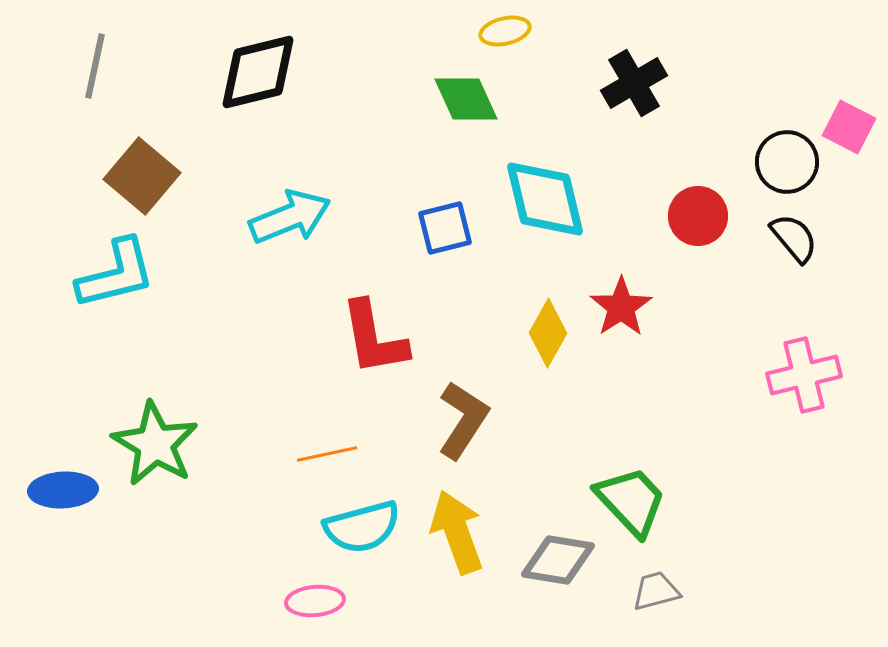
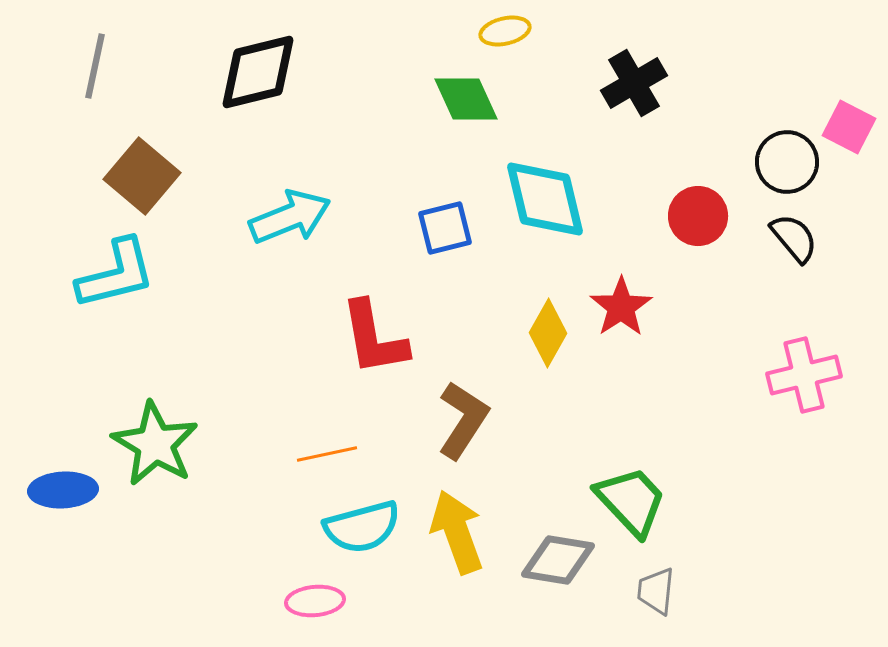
gray trapezoid: rotated 69 degrees counterclockwise
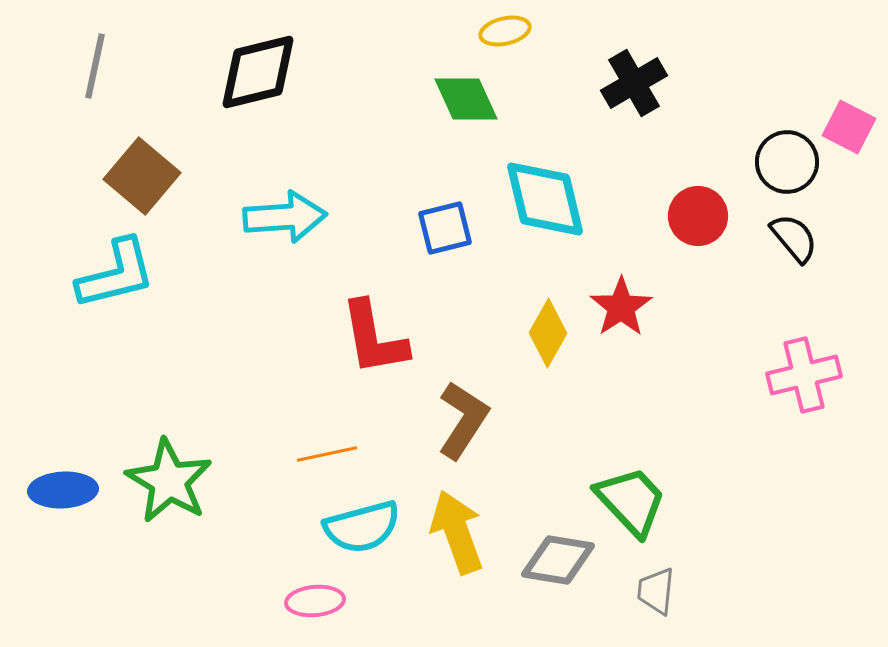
cyan arrow: moved 5 px left; rotated 18 degrees clockwise
green star: moved 14 px right, 37 px down
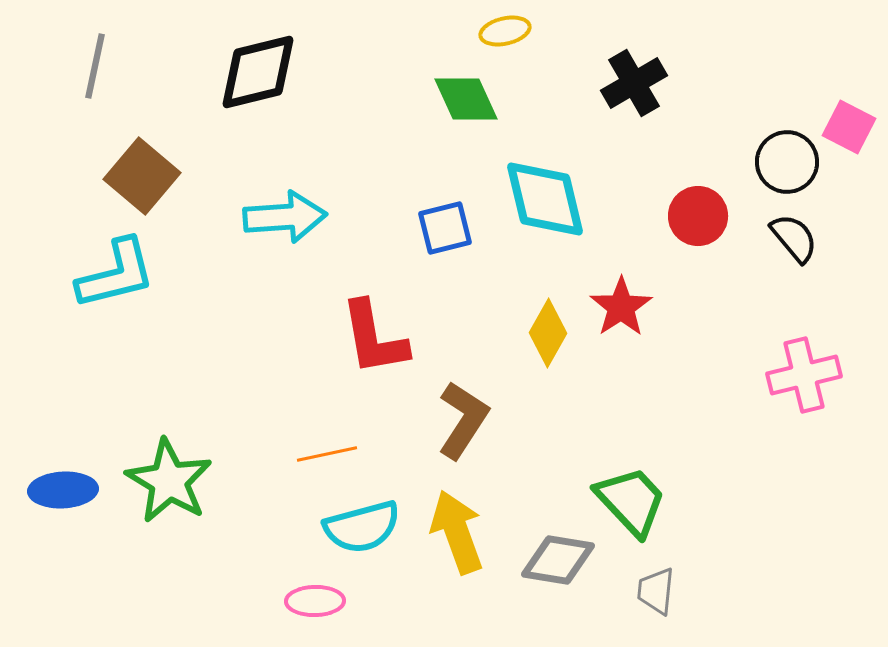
pink ellipse: rotated 4 degrees clockwise
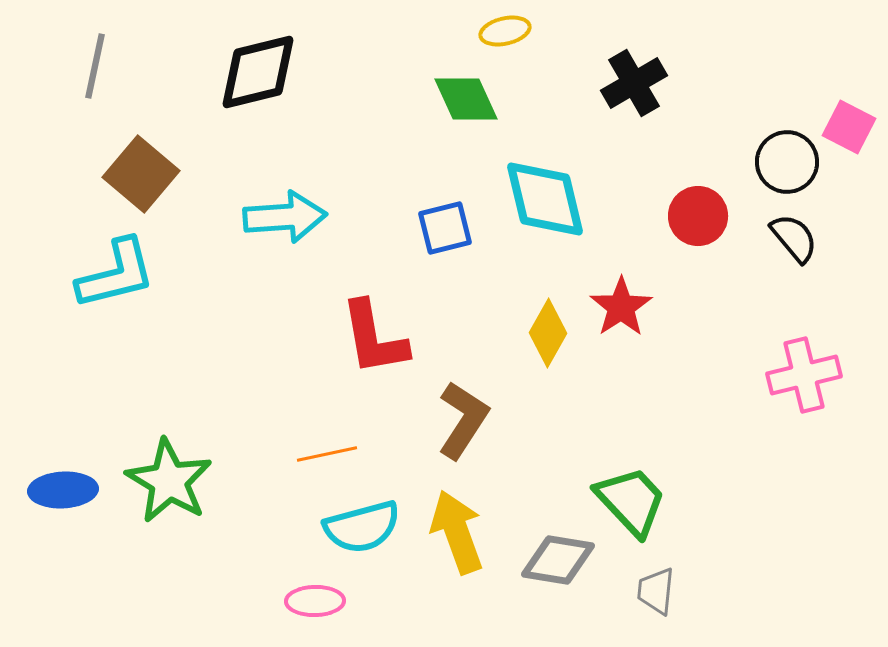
brown square: moved 1 px left, 2 px up
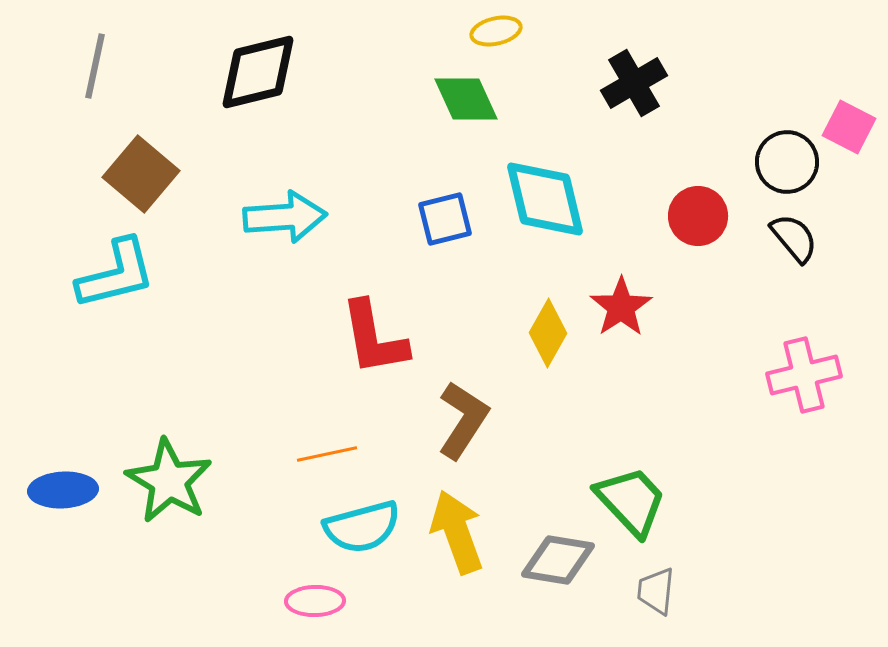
yellow ellipse: moved 9 px left
blue square: moved 9 px up
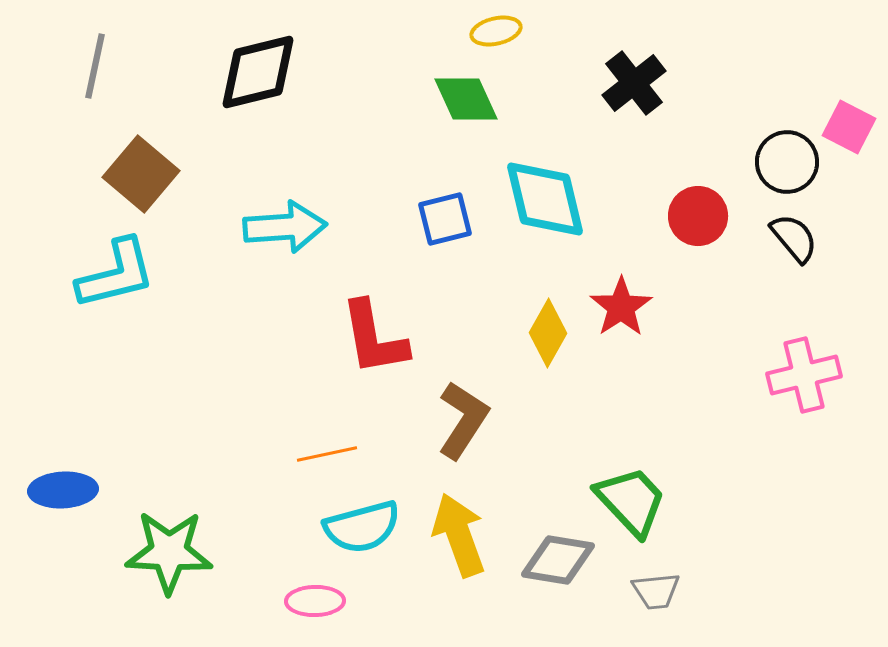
black cross: rotated 8 degrees counterclockwise
cyan arrow: moved 10 px down
green star: moved 71 px down; rotated 28 degrees counterclockwise
yellow arrow: moved 2 px right, 3 px down
gray trapezoid: rotated 102 degrees counterclockwise
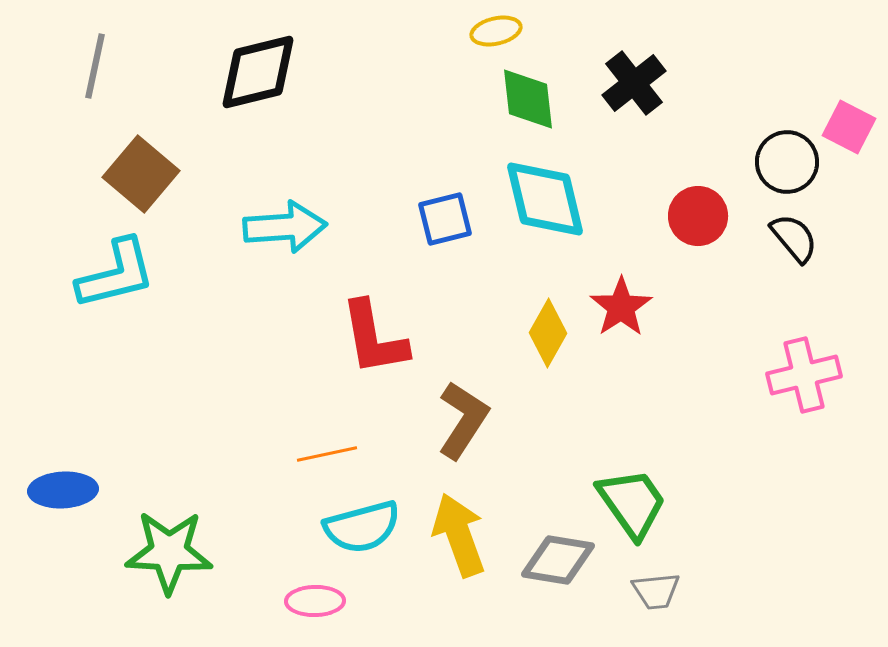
green diamond: moved 62 px right; rotated 18 degrees clockwise
green trapezoid: moved 1 px right, 2 px down; rotated 8 degrees clockwise
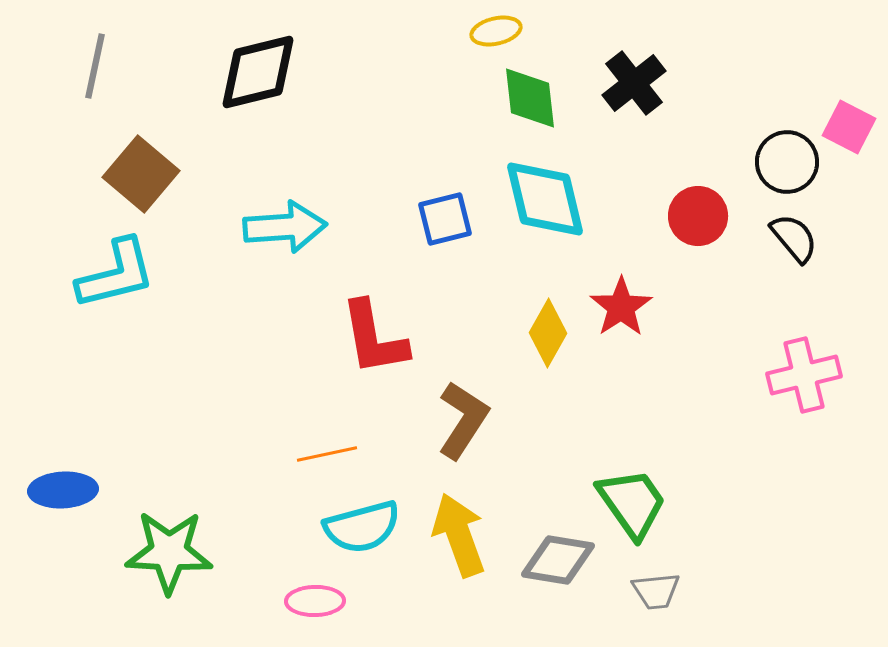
green diamond: moved 2 px right, 1 px up
